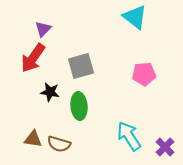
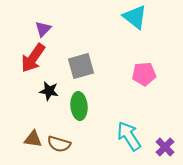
black star: moved 1 px left, 1 px up
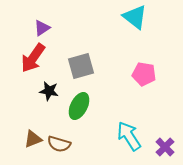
purple triangle: moved 1 px left, 1 px up; rotated 12 degrees clockwise
pink pentagon: rotated 15 degrees clockwise
green ellipse: rotated 32 degrees clockwise
brown triangle: rotated 30 degrees counterclockwise
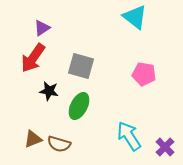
gray square: rotated 32 degrees clockwise
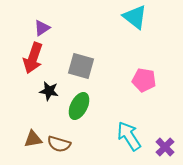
red arrow: rotated 16 degrees counterclockwise
pink pentagon: moved 6 px down
brown triangle: rotated 12 degrees clockwise
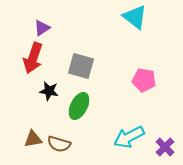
cyan arrow: moved 1 px down; rotated 84 degrees counterclockwise
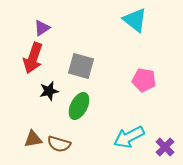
cyan triangle: moved 3 px down
black star: rotated 24 degrees counterclockwise
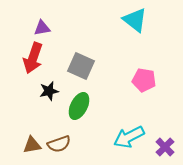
purple triangle: rotated 24 degrees clockwise
gray square: rotated 8 degrees clockwise
brown triangle: moved 1 px left, 6 px down
brown semicircle: rotated 35 degrees counterclockwise
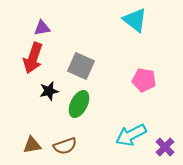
green ellipse: moved 2 px up
cyan arrow: moved 2 px right, 2 px up
brown semicircle: moved 6 px right, 2 px down
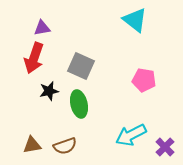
red arrow: moved 1 px right
green ellipse: rotated 40 degrees counterclockwise
